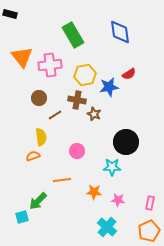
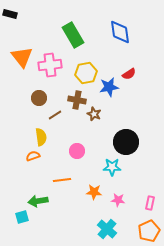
yellow hexagon: moved 1 px right, 2 px up
green arrow: rotated 36 degrees clockwise
cyan cross: moved 2 px down
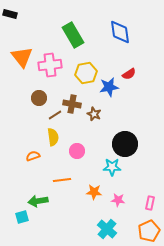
brown cross: moved 5 px left, 4 px down
yellow semicircle: moved 12 px right
black circle: moved 1 px left, 2 px down
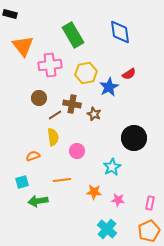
orange triangle: moved 1 px right, 11 px up
blue star: rotated 18 degrees counterclockwise
black circle: moved 9 px right, 6 px up
cyan star: rotated 30 degrees counterclockwise
cyan square: moved 35 px up
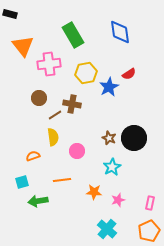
pink cross: moved 1 px left, 1 px up
brown star: moved 15 px right, 24 px down
pink star: rotated 24 degrees counterclockwise
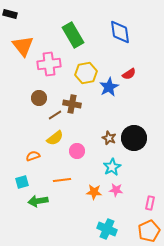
yellow semicircle: moved 2 px right, 1 px down; rotated 60 degrees clockwise
pink star: moved 2 px left, 10 px up; rotated 24 degrees clockwise
cyan cross: rotated 18 degrees counterclockwise
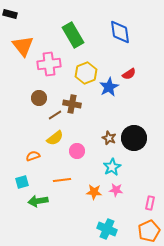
yellow hexagon: rotated 10 degrees counterclockwise
